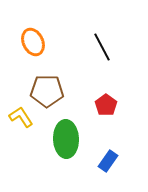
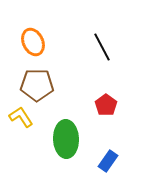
brown pentagon: moved 10 px left, 6 px up
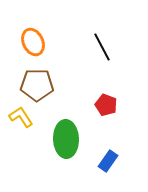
red pentagon: rotated 15 degrees counterclockwise
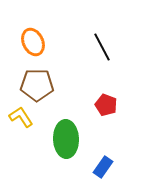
blue rectangle: moved 5 px left, 6 px down
